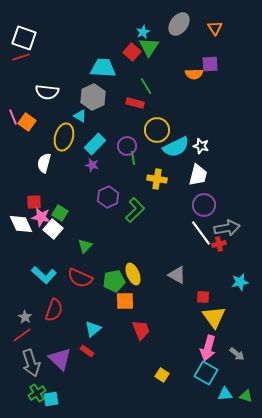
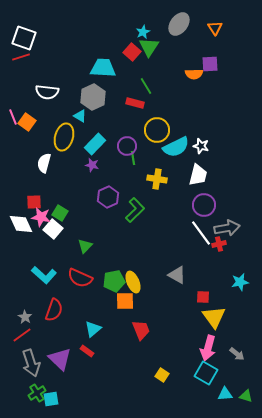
yellow ellipse at (133, 274): moved 8 px down
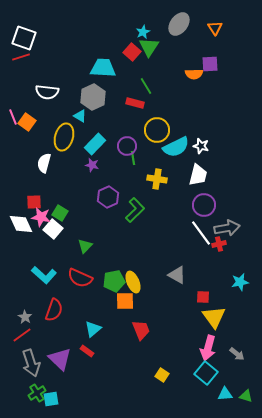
cyan square at (206, 373): rotated 10 degrees clockwise
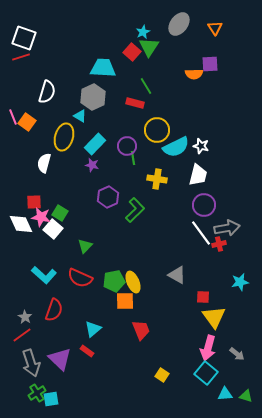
white semicircle at (47, 92): rotated 80 degrees counterclockwise
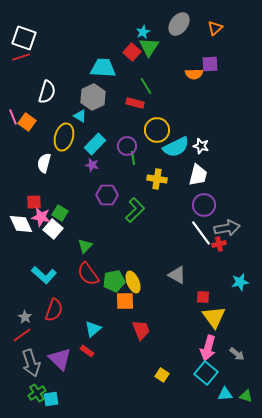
orange triangle at (215, 28): rotated 21 degrees clockwise
purple hexagon at (108, 197): moved 1 px left, 2 px up; rotated 25 degrees clockwise
red semicircle at (80, 278): moved 8 px right, 4 px up; rotated 30 degrees clockwise
